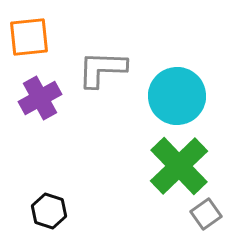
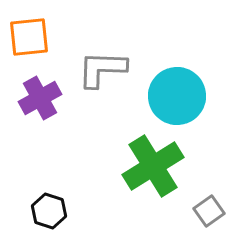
green cross: moved 26 px left; rotated 12 degrees clockwise
gray square: moved 3 px right, 3 px up
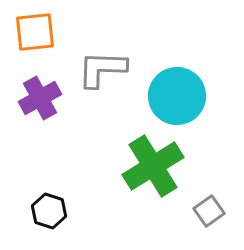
orange square: moved 6 px right, 5 px up
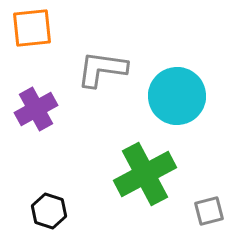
orange square: moved 3 px left, 4 px up
gray L-shape: rotated 6 degrees clockwise
purple cross: moved 4 px left, 11 px down
green cross: moved 8 px left, 8 px down; rotated 4 degrees clockwise
gray square: rotated 20 degrees clockwise
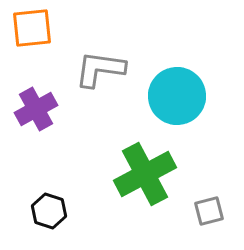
gray L-shape: moved 2 px left
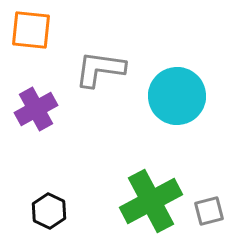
orange square: moved 1 px left, 2 px down; rotated 12 degrees clockwise
green cross: moved 6 px right, 27 px down
black hexagon: rotated 8 degrees clockwise
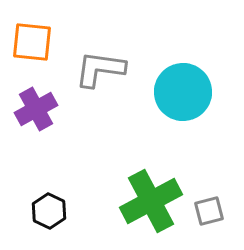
orange square: moved 1 px right, 12 px down
cyan circle: moved 6 px right, 4 px up
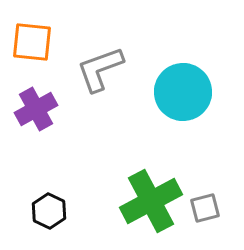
gray L-shape: rotated 28 degrees counterclockwise
gray square: moved 4 px left, 3 px up
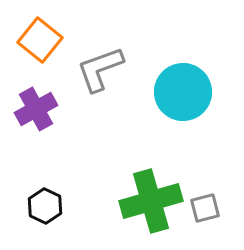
orange square: moved 8 px right, 2 px up; rotated 33 degrees clockwise
green cross: rotated 12 degrees clockwise
black hexagon: moved 4 px left, 5 px up
